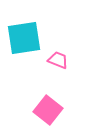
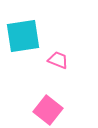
cyan square: moved 1 px left, 2 px up
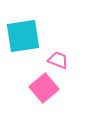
pink square: moved 4 px left, 22 px up; rotated 12 degrees clockwise
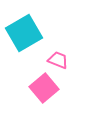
cyan square: moved 1 px right, 3 px up; rotated 21 degrees counterclockwise
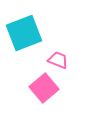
cyan square: rotated 9 degrees clockwise
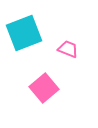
pink trapezoid: moved 10 px right, 11 px up
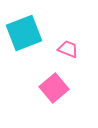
pink square: moved 10 px right
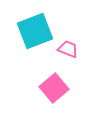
cyan square: moved 11 px right, 2 px up
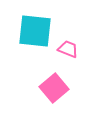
cyan square: rotated 27 degrees clockwise
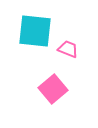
pink square: moved 1 px left, 1 px down
